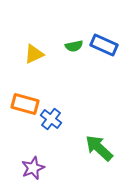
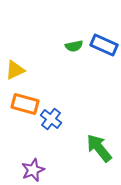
yellow triangle: moved 19 px left, 16 px down
green arrow: rotated 8 degrees clockwise
purple star: moved 2 px down
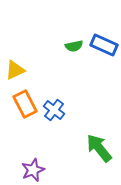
orange rectangle: rotated 48 degrees clockwise
blue cross: moved 3 px right, 9 px up
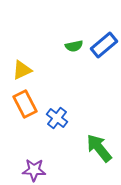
blue rectangle: rotated 64 degrees counterclockwise
yellow triangle: moved 7 px right
blue cross: moved 3 px right, 8 px down
purple star: moved 1 px right; rotated 25 degrees clockwise
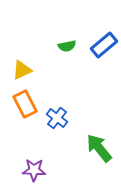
green semicircle: moved 7 px left
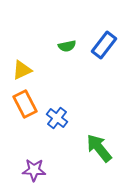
blue rectangle: rotated 12 degrees counterclockwise
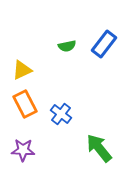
blue rectangle: moved 1 px up
blue cross: moved 4 px right, 4 px up
purple star: moved 11 px left, 20 px up
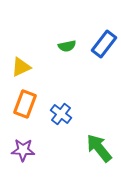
yellow triangle: moved 1 px left, 3 px up
orange rectangle: rotated 48 degrees clockwise
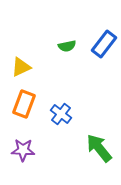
orange rectangle: moved 1 px left
